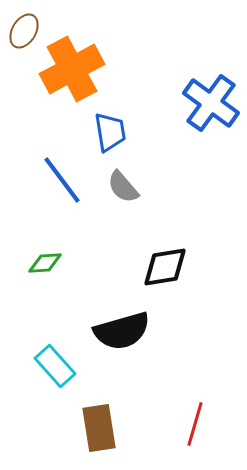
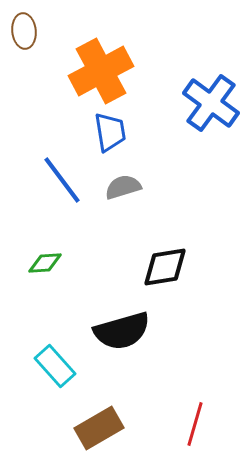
brown ellipse: rotated 36 degrees counterclockwise
orange cross: moved 29 px right, 2 px down
gray semicircle: rotated 114 degrees clockwise
brown rectangle: rotated 69 degrees clockwise
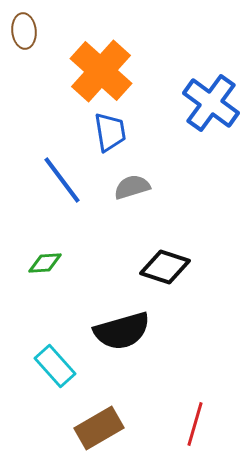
orange cross: rotated 20 degrees counterclockwise
gray semicircle: moved 9 px right
black diamond: rotated 27 degrees clockwise
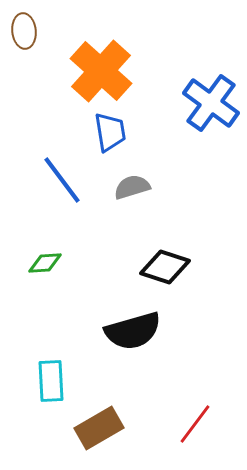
black semicircle: moved 11 px right
cyan rectangle: moved 4 px left, 15 px down; rotated 39 degrees clockwise
red line: rotated 21 degrees clockwise
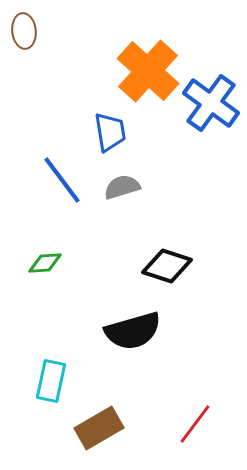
orange cross: moved 47 px right
gray semicircle: moved 10 px left
black diamond: moved 2 px right, 1 px up
cyan rectangle: rotated 15 degrees clockwise
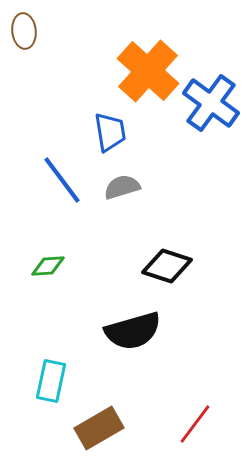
green diamond: moved 3 px right, 3 px down
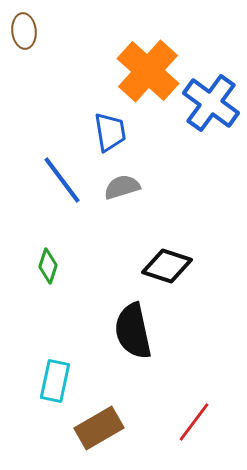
green diamond: rotated 68 degrees counterclockwise
black semicircle: rotated 94 degrees clockwise
cyan rectangle: moved 4 px right
red line: moved 1 px left, 2 px up
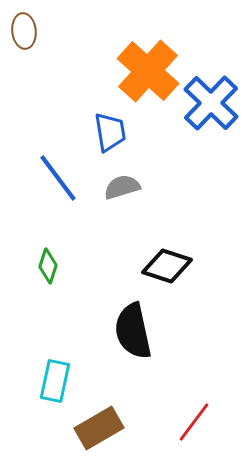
blue cross: rotated 8 degrees clockwise
blue line: moved 4 px left, 2 px up
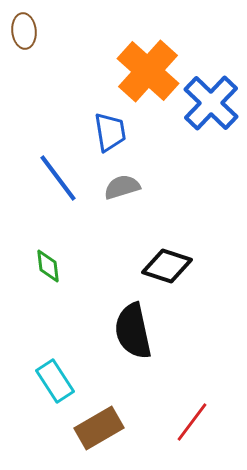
green diamond: rotated 24 degrees counterclockwise
cyan rectangle: rotated 45 degrees counterclockwise
red line: moved 2 px left
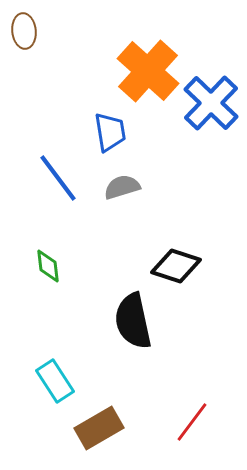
black diamond: moved 9 px right
black semicircle: moved 10 px up
